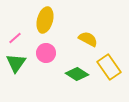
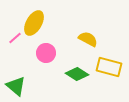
yellow ellipse: moved 11 px left, 3 px down; rotated 15 degrees clockwise
green triangle: moved 23 px down; rotated 25 degrees counterclockwise
yellow rectangle: rotated 40 degrees counterclockwise
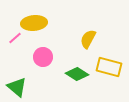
yellow ellipse: rotated 55 degrees clockwise
yellow semicircle: rotated 90 degrees counterclockwise
pink circle: moved 3 px left, 4 px down
green triangle: moved 1 px right, 1 px down
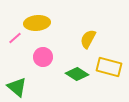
yellow ellipse: moved 3 px right
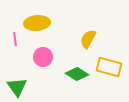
pink line: moved 1 px down; rotated 56 degrees counterclockwise
green triangle: rotated 15 degrees clockwise
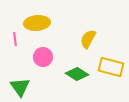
yellow rectangle: moved 2 px right
green triangle: moved 3 px right
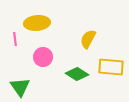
yellow rectangle: rotated 10 degrees counterclockwise
